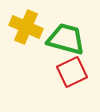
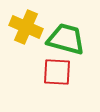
red square: moved 15 px left; rotated 28 degrees clockwise
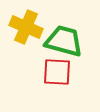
green trapezoid: moved 2 px left, 2 px down
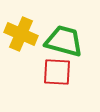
yellow cross: moved 5 px left, 7 px down
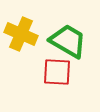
green trapezoid: moved 4 px right; rotated 15 degrees clockwise
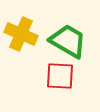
red square: moved 3 px right, 4 px down
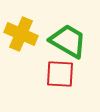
red square: moved 2 px up
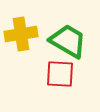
yellow cross: rotated 32 degrees counterclockwise
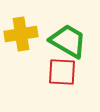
red square: moved 2 px right, 2 px up
